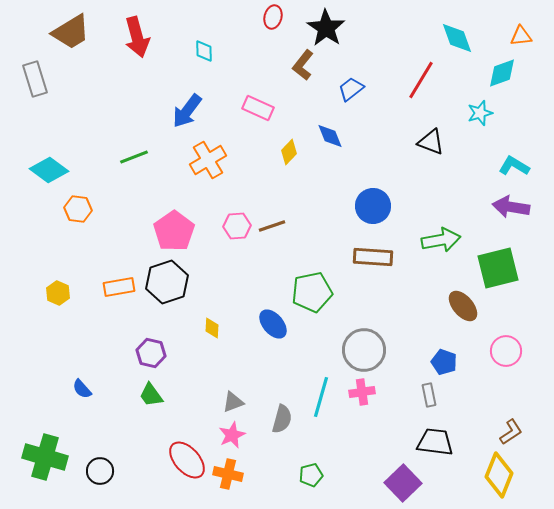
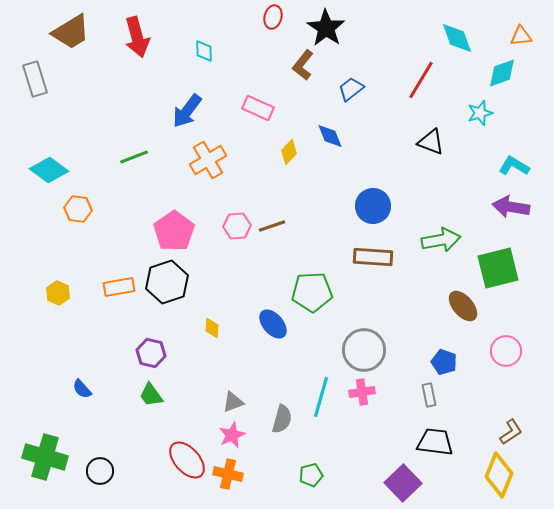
green pentagon at (312, 292): rotated 9 degrees clockwise
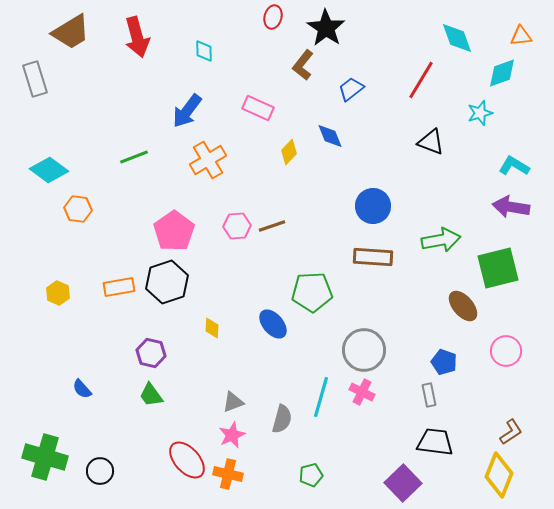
pink cross at (362, 392): rotated 35 degrees clockwise
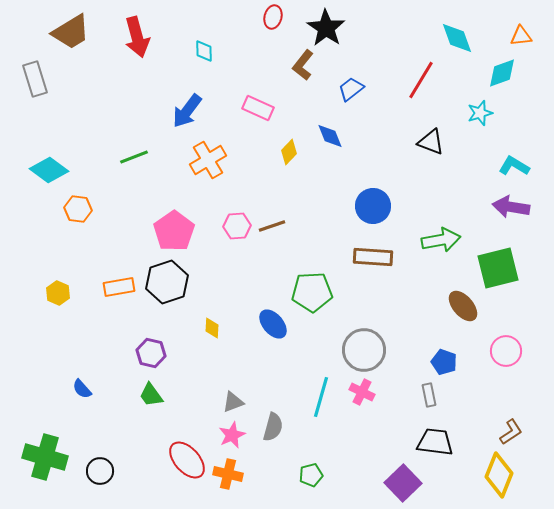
gray semicircle at (282, 419): moved 9 px left, 8 px down
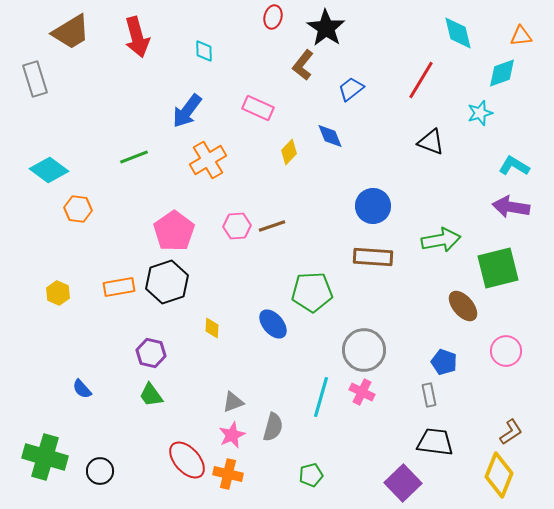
cyan diamond at (457, 38): moved 1 px right, 5 px up; rotated 6 degrees clockwise
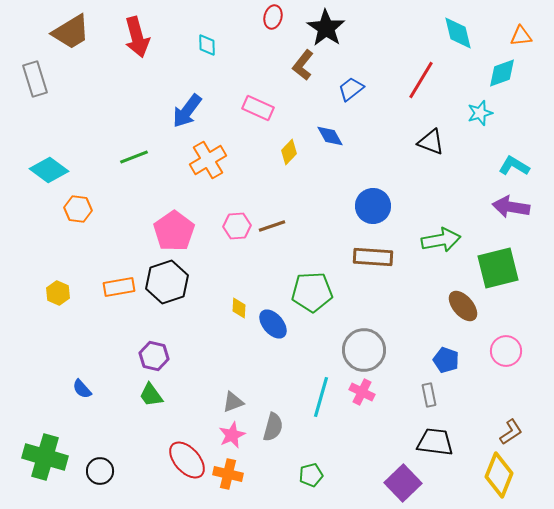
cyan diamond at (204, 51): moved 3 px right, 6 px up
blue diamond at (330, 136): rotated 8 degrees counterclockwise
yellow diamond at (212, 328): moved 27 px right, 20 px up
purple hexagon at (151, 353): moved 3 px right, 3 px down
blue pentagon at (444, 362): moved 2 px right, 2 px up
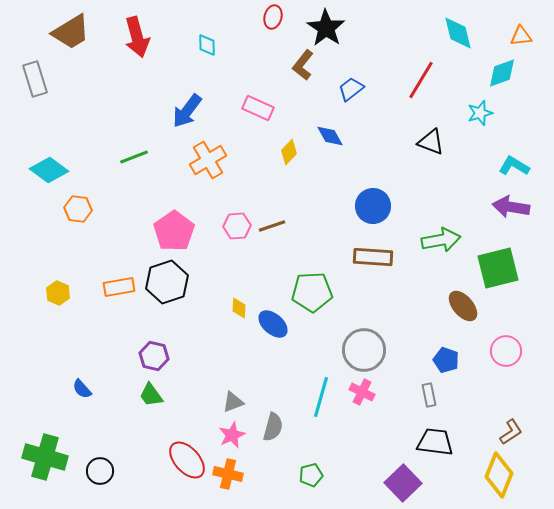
blue ellipse at (273, 324): rotated 8 degrees counterclockwise
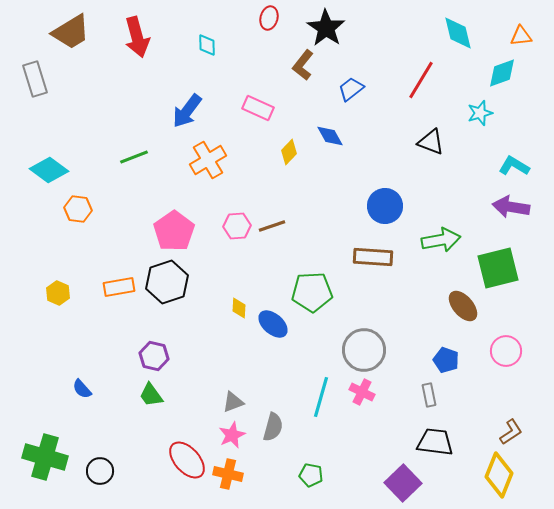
red ellipse at (273, 17): moved 4 px left, 1 px down
blue circle at (373, 206): moved 12 px right
green pentagon at (311, 475): rotated 25 degrees clockwise
